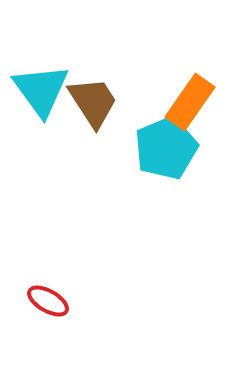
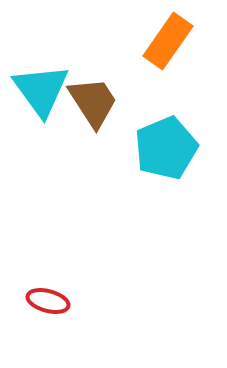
orange rectangle: moved 22 px left, 61 px up
red ellipse: rotated 15 degrees counterclockwise
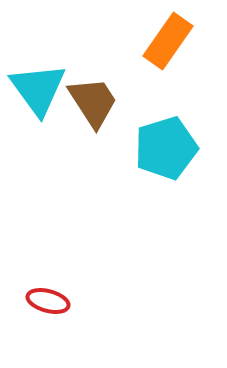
cyan triangle: moved 3 px left, 1 px up
cyan pentagon: rotated 6 degrees clockwise
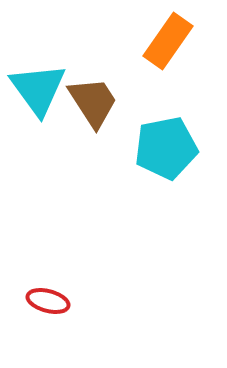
cyan pentagon: rotated 6 degrees clockwise
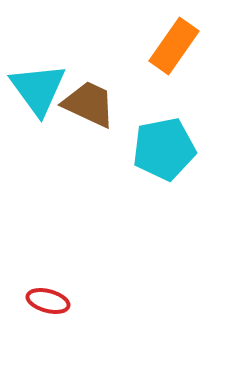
orange rectangle: moved 6 px right, 5 px down
brown trapezoid: moved 4 px left, 2 px down; rotated 32 degrees counterclockwise
cyan pentagon: moved 2 px left, 1 px down
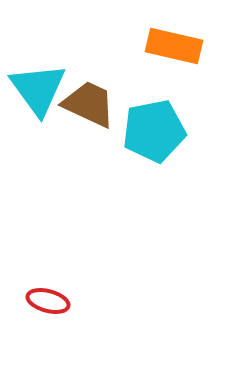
orange rectangle: rotated 68 degrees clockwise
cyan pentagon: moved 10 px left, 18 px up
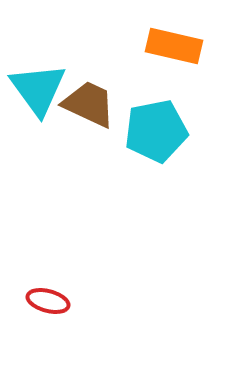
cyan pentagon: moved 2 px right
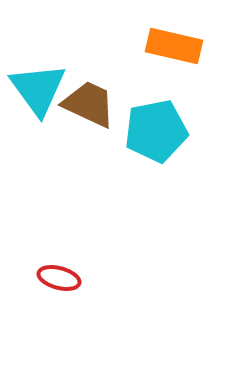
red ellipse: moved 11 px right, 23 px up
